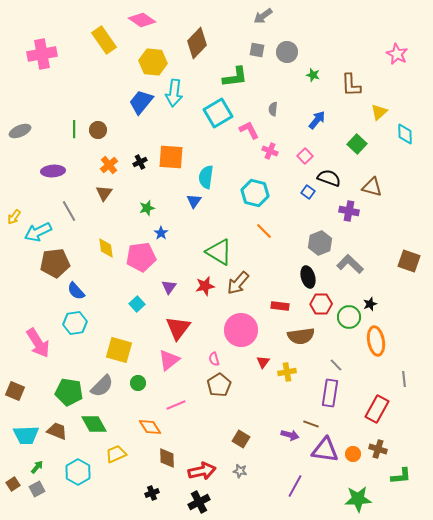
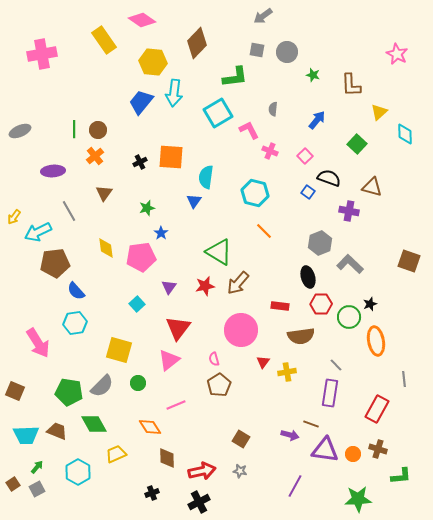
orange cross at (109, 165): moved 14 px left, 9 px up
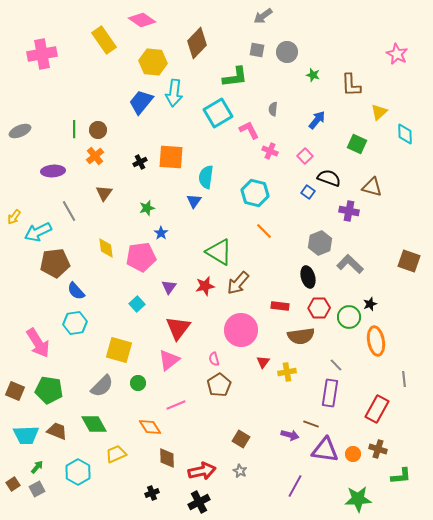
green square at (357, 144): rotated 18 degrees counterclockwise
red hexagon at (321, 304): moved 2 px left, 4 px down
green pentagon at (69, 392): moved 20 px left, 2 px up
gray star at (240, 471): rotated 16 degrees clockwise
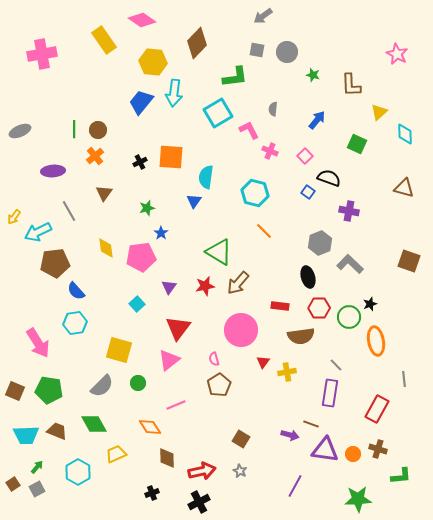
brown triangle at (372, 187): moved 32 px right, 1 px down
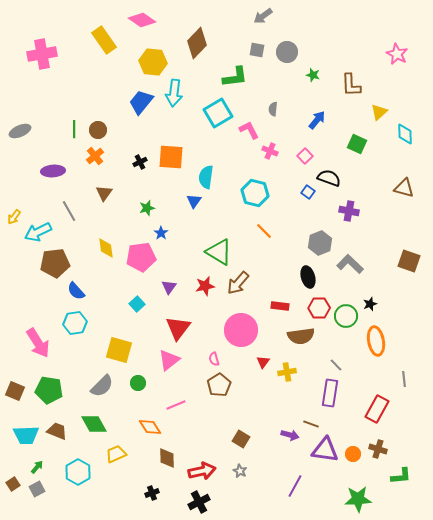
green circle at (349, 317): moved 3 px left, 1 px up
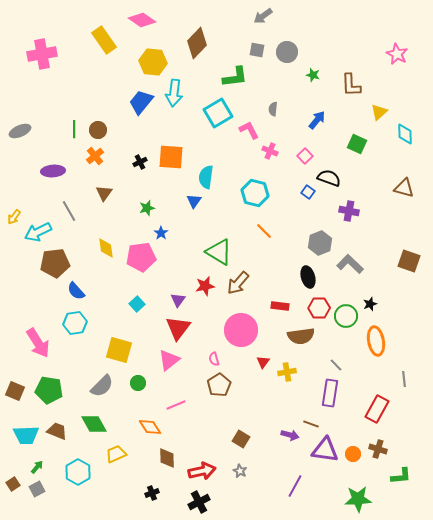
purple triangle at (169, 287): moved 9 px right, 13 px down
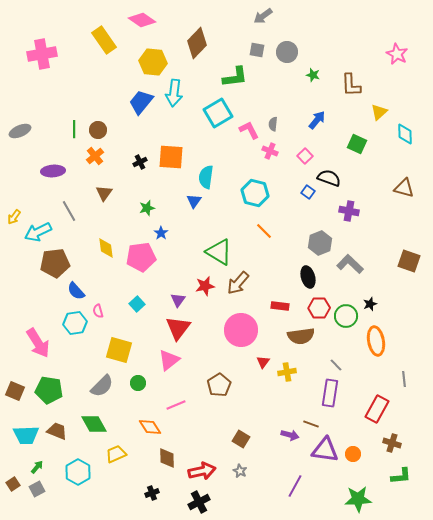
gray semicircle at (273, 109): moved 15 px down
pink semicircle at (214, 359): moved 116 px left, 48 px up
brown cross at (378, 449): moved 14 px right, 6 px up
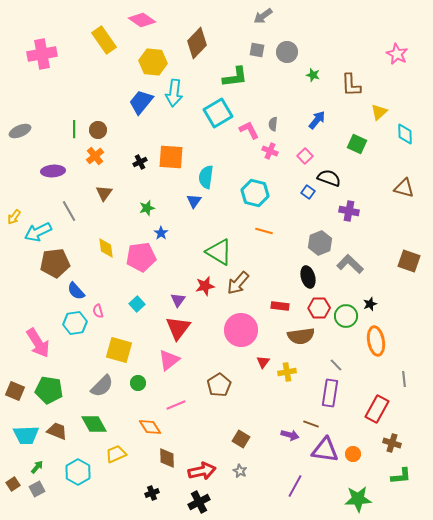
orange line at (264, 231): rotated 30 degrees counterclockwise
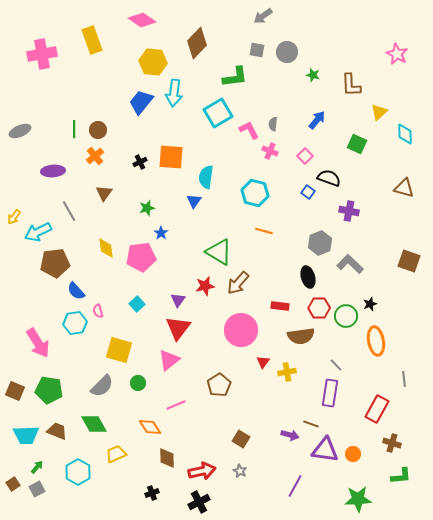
yellow rectangle at (104, 40): moved 12 px left; rotated 16 degrees clockwise
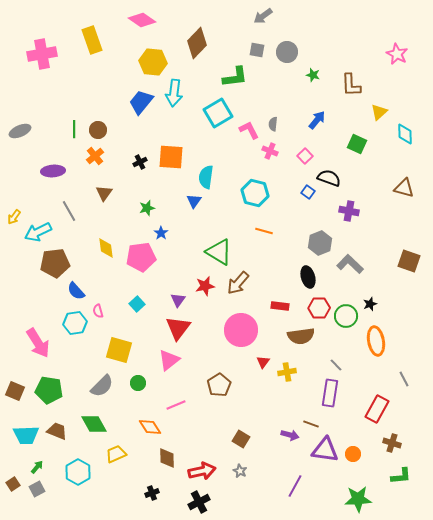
gray line at (404, 379): rotated 21 degrees counterclockwise
